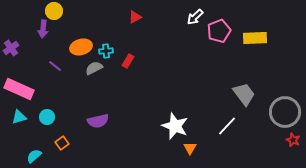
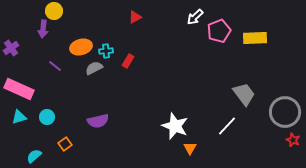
orange square: moved 3 px right, 1 px down
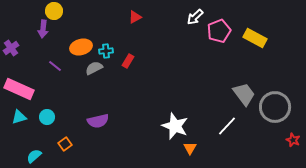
yellow rectangle: rotated 30 degrees clockwise
gray circle: moved 10 px left, 5 px up
